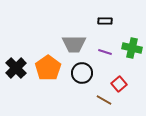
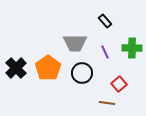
black rectangle: rotated 48 degrees clockwise
gray trapezoid: moved 1 px right, 1 px up
green cross: rotated 12 degrees counterclockwise
purple line: rotated 48 degrees clockwise
brown line: moved 3 px right, 3 px down; rotated 21 degrees counterclockwise
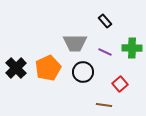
purple line: rotated 40 degrees counterclockwise
orange pentagon: rotated 10 degrees clockwise
black circle: moved 1 px right, 1 px up
red square: moved 1 px right
brown line: moved 3 px left, 2 px down
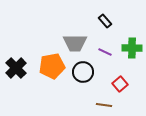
orange pentagon: moved 4 px right, 2 px up; rotated 15 degrees clockwise
